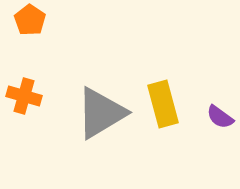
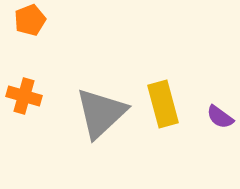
orange pentagon: rotated 16 degrees clockwise
gray triangle: rotated 12 degrees counterclockwise
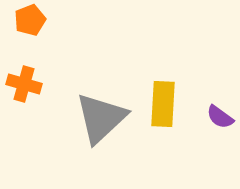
orange cross: moved 12 px up
yellow rectangle: rotated 18 degrees clockwise
gray triangle: moved 5 px down
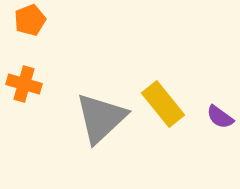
yellow rectangle: rotated 42 degrees counterclockwise
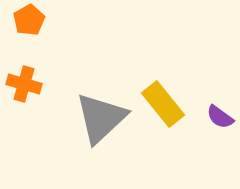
orange pentagon: moved 1 px left; rotated 8 degrees counterclockwise
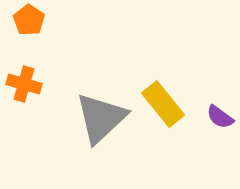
orange pentagon: rotated 8 degrees counterclockwise
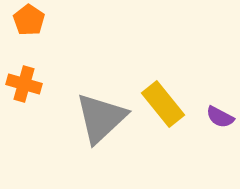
purple semicircle: rotated 8 degrees counterclockwise
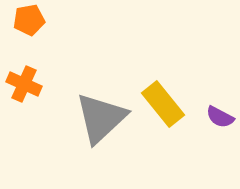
orange pentagon: rotated 28 degrees clockwise
orange cross: rotated 8 degrees clockwise
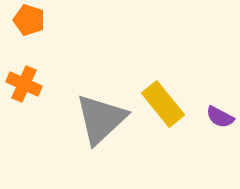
orange pentagon: rotated 28 degrees clockwise
gray triangle: moved 1 px down
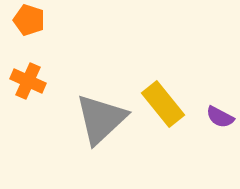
orange cross: moved 4 px right, 3 px up
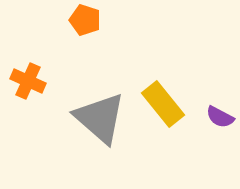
orange pentagon: moved 56 px right
gray triangle: moved 1 px left, 1 px up; rotated 36 degrees counterclockwise
